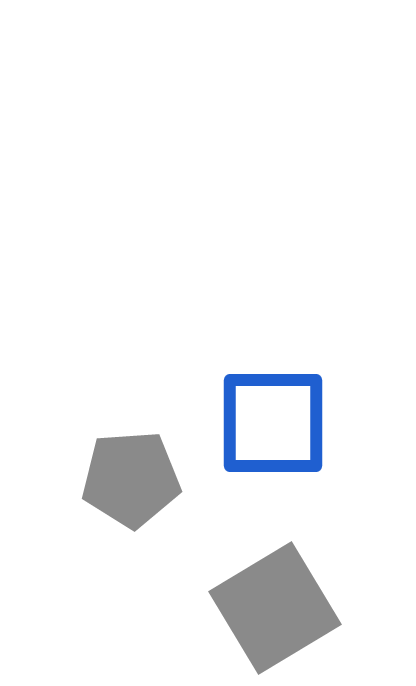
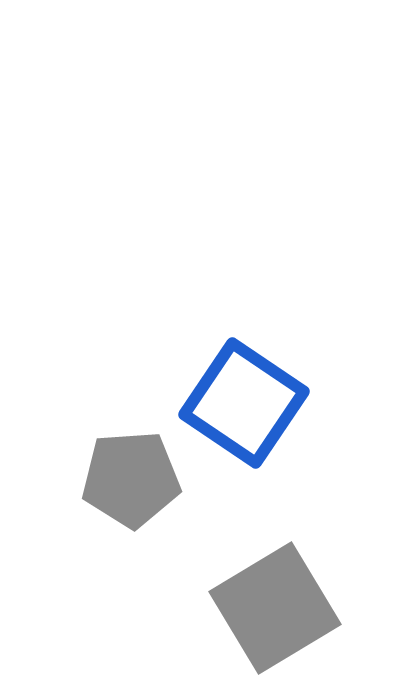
blue square: moved 29 px left, 20 px up; rotated 34 degrees clockwise
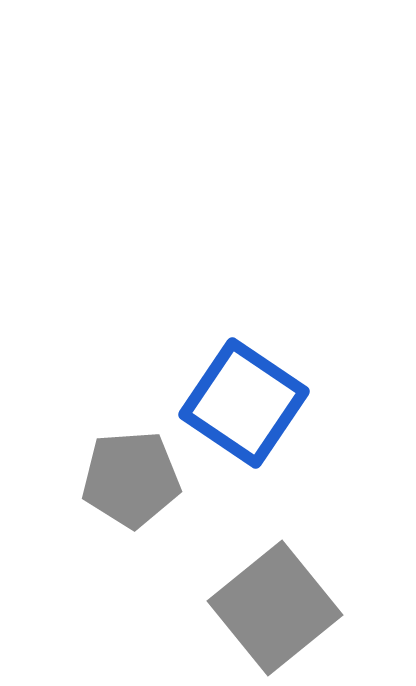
gray square: rotated 8 degrees counterclockwise
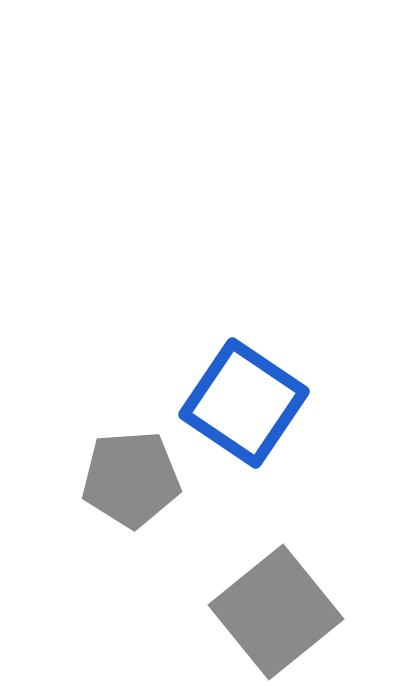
gray square: moved 1 px right, 4 px down
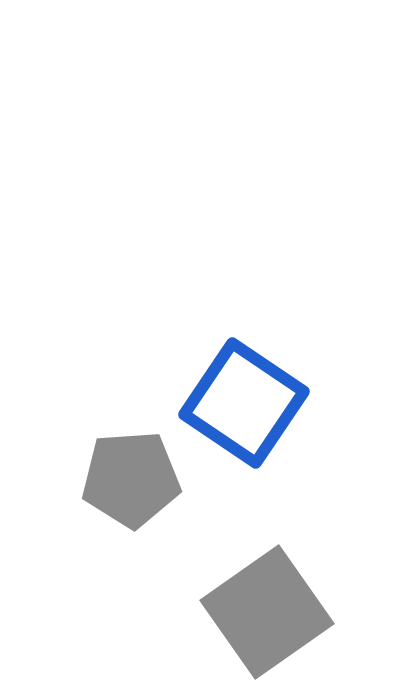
gray square: moved 9 px left; rotated 4 degrees clockwise
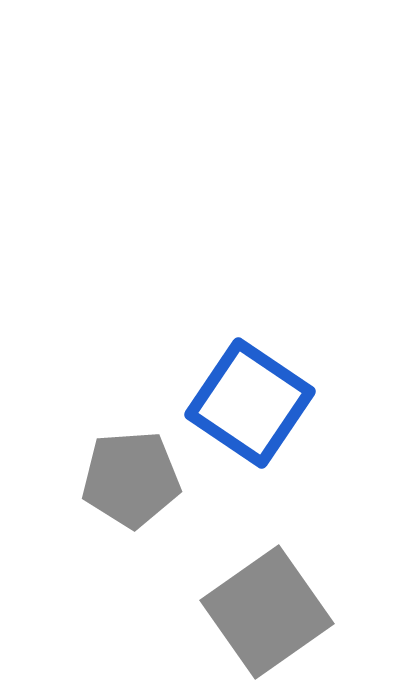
blue square: moved 6 px right
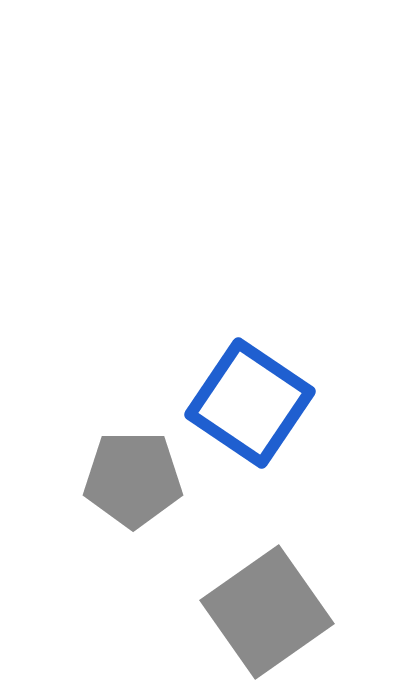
gray pentagon: moved 2 px right; rotated 4 degrees clockwise
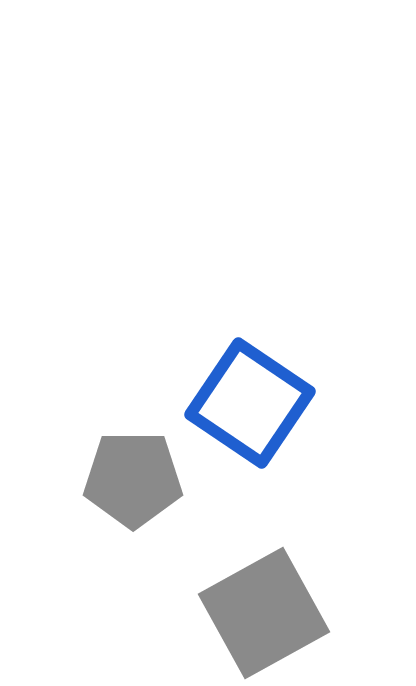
gray square: moved 3 px left, 1 px down; rotated 6 degrees clockwise
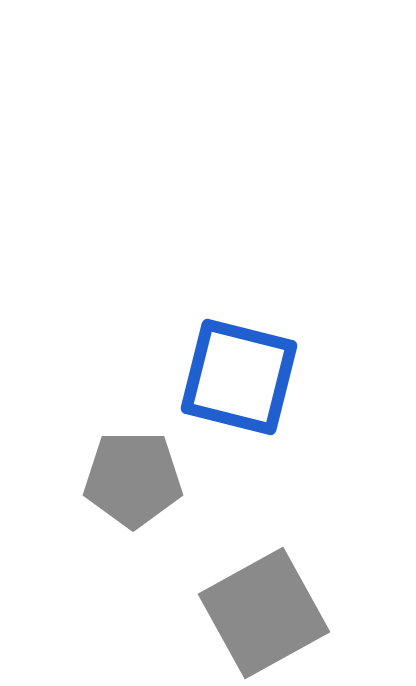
blue square: moved 11 px left, 26 px up; rotated 20 degrees counterclockwise
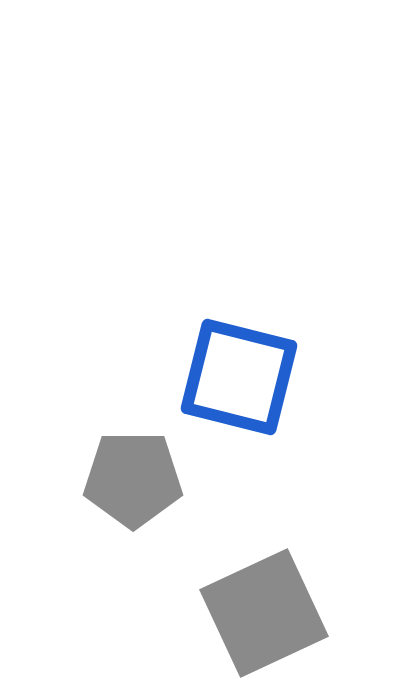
gray square: rotated 4 degrees clockwise
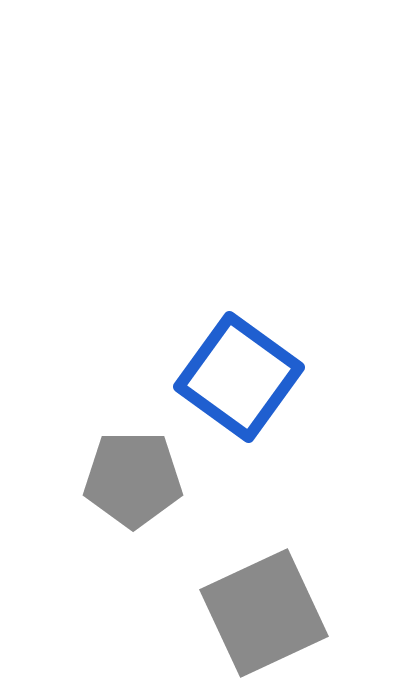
blue square: rotated 22 degrees clockwise
